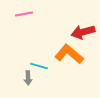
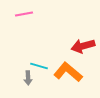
red arrow: moved 14 px down
orange L-shape: moved 1 px left, 18 px down
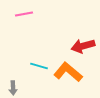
gray arrow: moved 15 px left, 10 px down
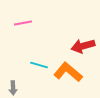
pink line: moved 1 px left, 9 px down
cyan line: moved 1 px up
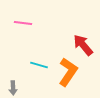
pink line: rotated 18 degrees clockwise
red arrow: moved 1 px up; rotated 65 degrees clockwise
orange L-shape: rotated 84 degrees clockwise
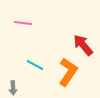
cyan line: moved 4 px left; rotated 12 degrees clockwise
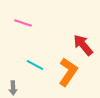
pink line: rotated 12 degrees clockwise
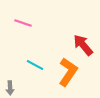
gray arrow: moved 3 px left
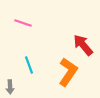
cyan line: moved 6 px left; rotated 42 degrees clockwise
gray arrow: moved 1 px up
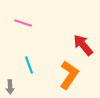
orange L-shape: moved 1 px right, 3 px down
